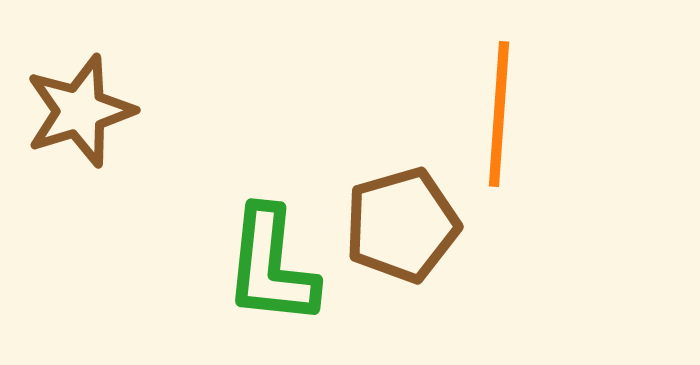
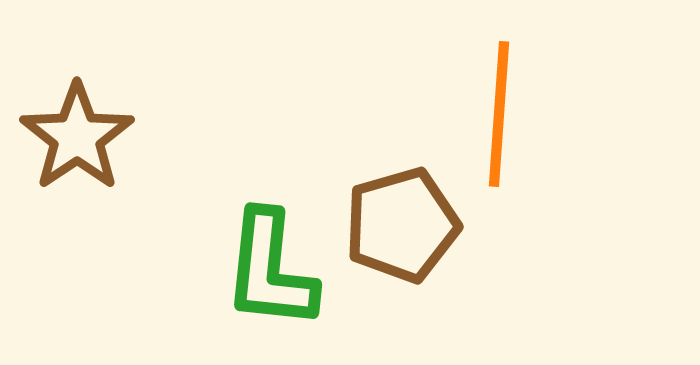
brown star: moved 3 px left, 26 px down; rotated 17 degrees counterclockwise
green L-shape: moved 1 px left, 4 px down
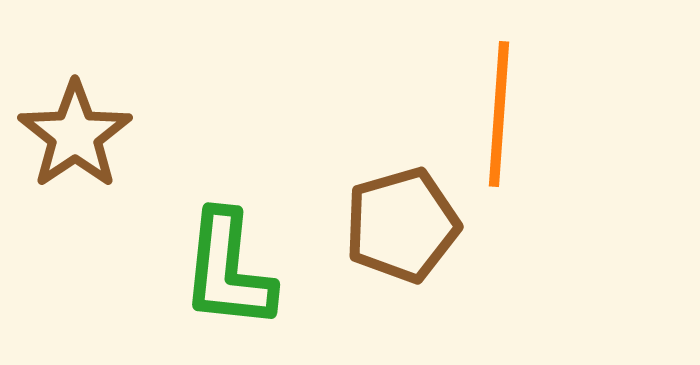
brown star: moved 2 px left, 2 px up
green L-shape: moved 42 px left
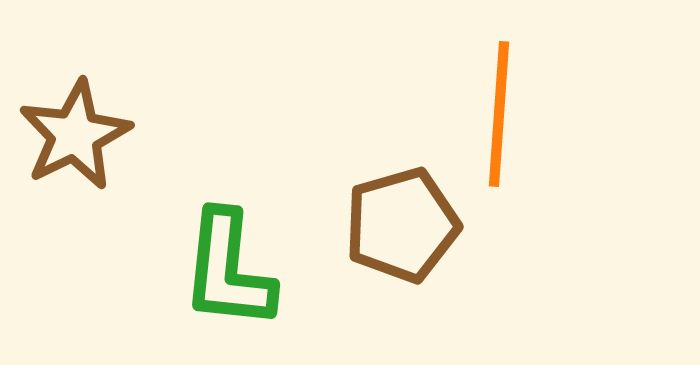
brown star: rotated 8 degrees clockwise
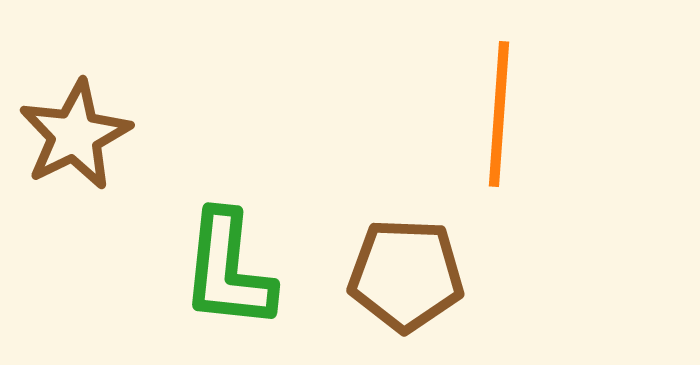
brown pentagon: moved 4 px right, 50 px down; rotated 18 degrees clockwise
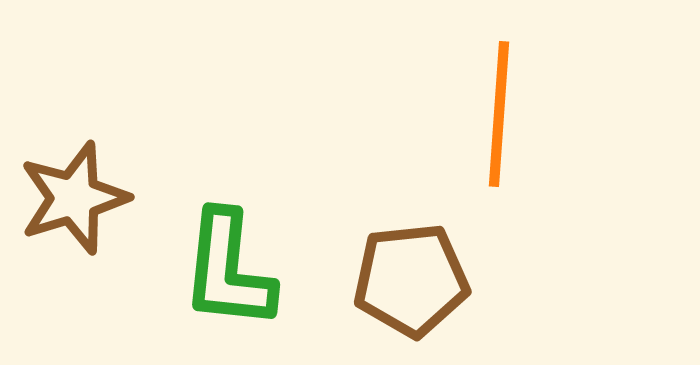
brown star: moved 1 px left, 63 px down; rotated 9 degrees clockwise
brown pentagon: moved 5 px right, 5 px down; rotated 8 degrees counterclockwise
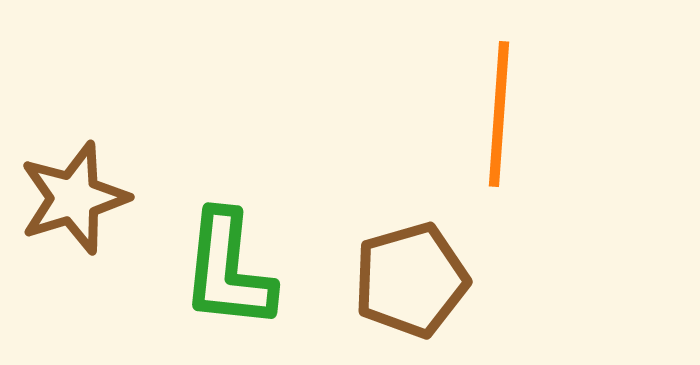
brown pentagon: rotated 10 degrees counterclockwise
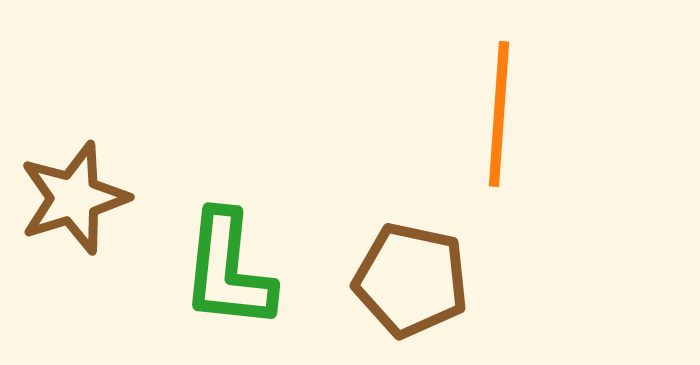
brown pentagon: rotated 28 degrees clockwise
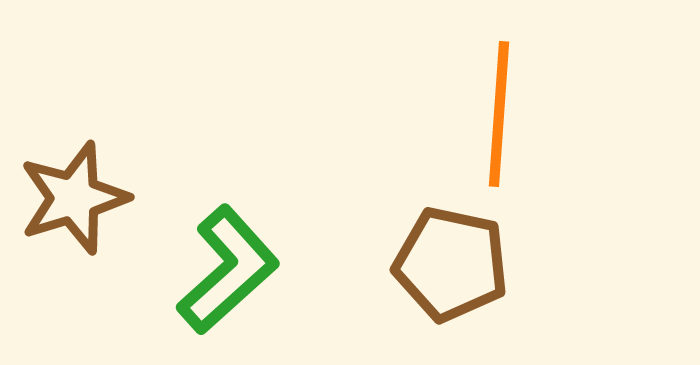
green L-shape: rotated 138 degrees counterclockwise
brown pentagon: moved 40 px right, 16 px up
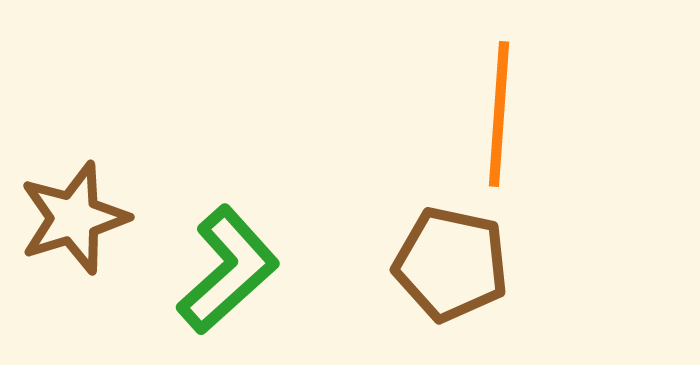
brown star: moved 20 px down
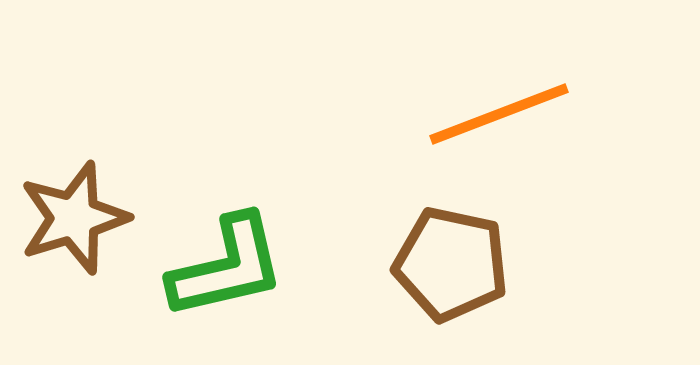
orange line: rotated 65 degrees clockwise
green L-shape: moved 1 px left, 3 px up; rotated 29 degrees clockwise
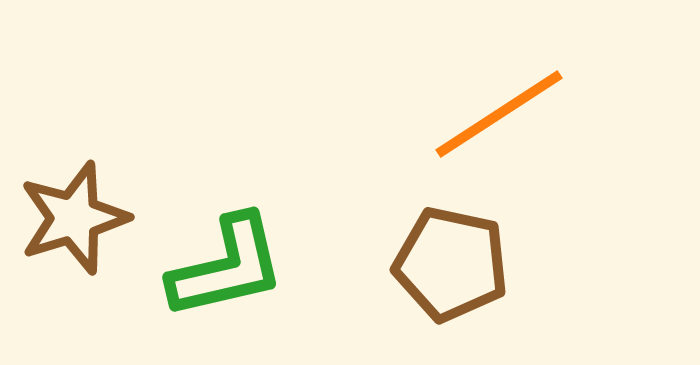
orange line: rotated 12 degrees counterclockwise
